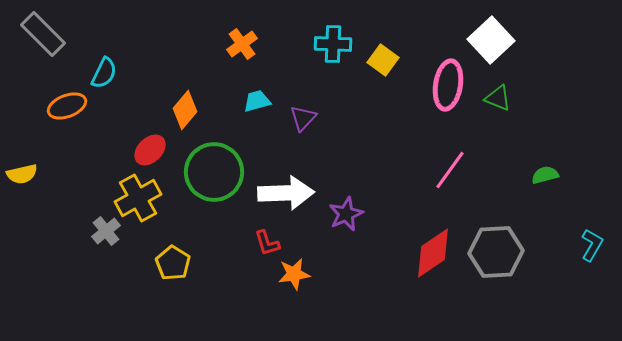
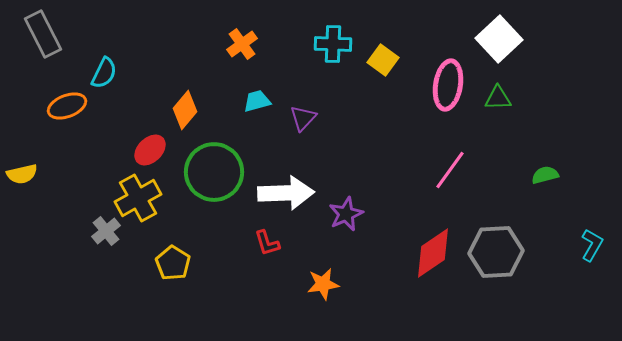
gray rectangle: rotated 18 degrees clockwise
white square: moved 8 px right, 1 px up
green triangle: rotated 24 degrees counterclockwise
orange star: moved 29 px right, 10 px down
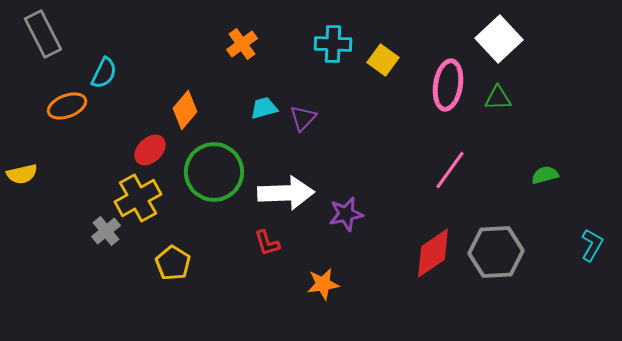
cyan trapezoid: moved 7 px right, 7 px down
purple star: rotated 12 degrees clockwise
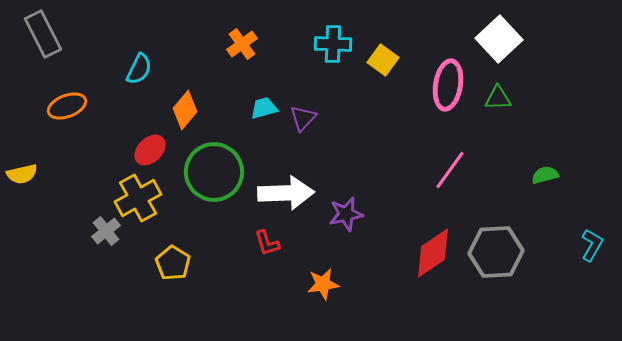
cyan semicircle: moved 35 px right, 4 px up
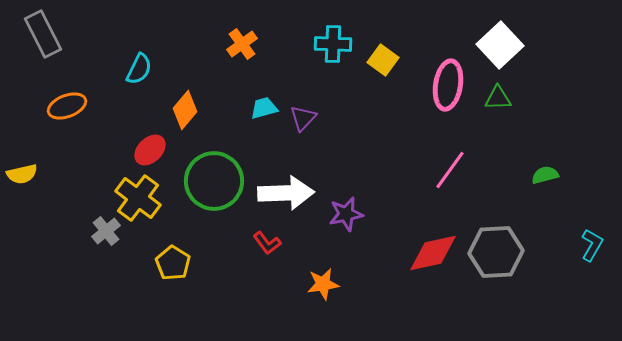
white square: moved 1 px right, 6 px down
green circle: moved 9 px down
yellow cross: rotated 24 degrees counterclockwise
red L-shape: rotated 20 degrees counterclockwise
red diamond: rotated 22 degrees clockwise
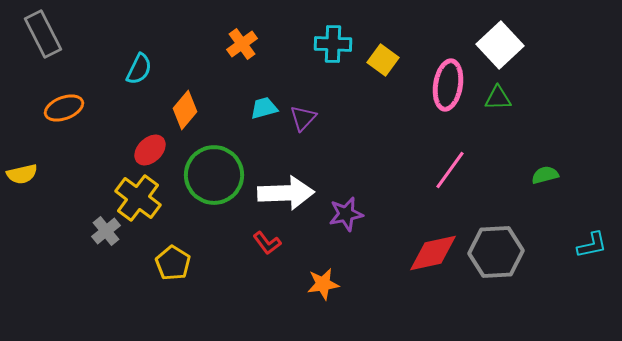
orange ellipse: moved 3 px left, 2 px down
green circle: moved 6 px up
cyan L-shape: rotated 48 degrees clockwise
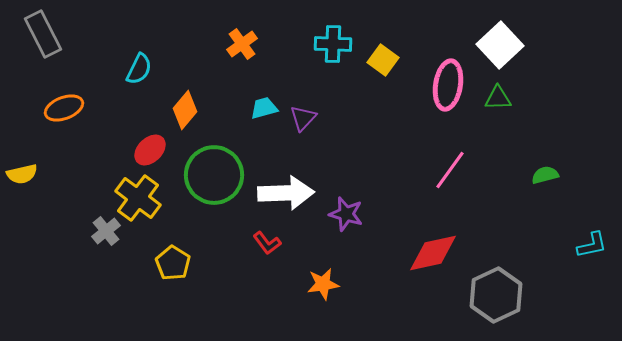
purple star: rotated 28 degrees clockwise
gray hexagon: moved 43 px down; rotated 22 degrees counterclockwise
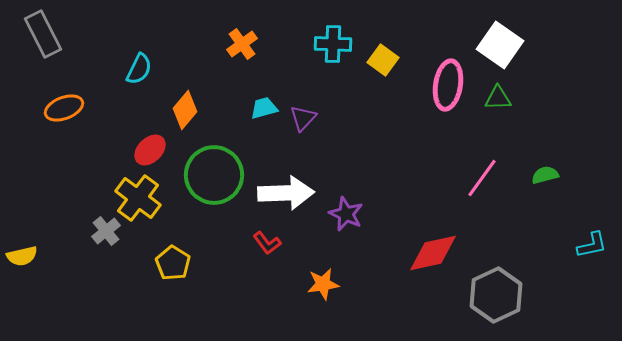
white square: rotated 12 degrees counterclockwise
pink line: moved 32 px right, 8 px down
yellow semicircle: moved 82 px down
purple star: rotated 8 degrees clockwise
